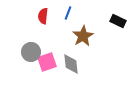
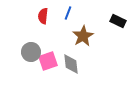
pink square: moved 1 px right, 1 px up
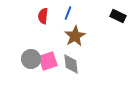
black rectangle: moved 5 px up
brown star: moved 8 px left
gray circle: moved 7 px down
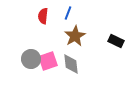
black rectangle: moved 2 px left, 25 px down
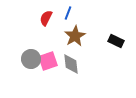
red semicircle: moved 3 px right, 2 px down; rotated 21 degrees clockwise
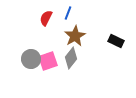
gray diamond: moved 6 px up; rotated 45 degrees clockwise
